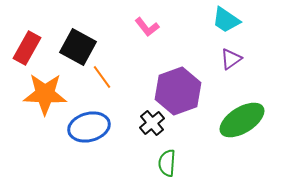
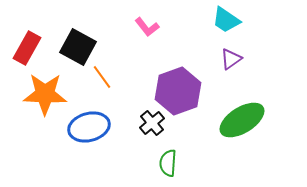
green semicircle: moved 1 px right
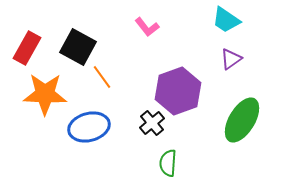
green ellipse: rotated 27 degrees counterclockwise
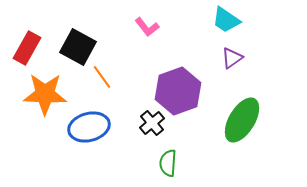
purple triangle: moved 1 px right, 1 px up
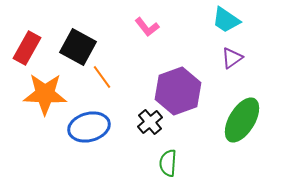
black cross: moved 2 px left, 1 px up
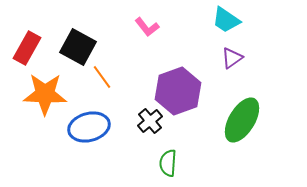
black cross: moved 1 px up
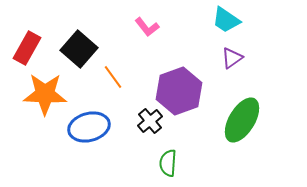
black square: moved 1 px right, 2 px down; rotated 12 degrees clockwise
orange line: moved 11 px right
purple hexagon: moved 1 px right
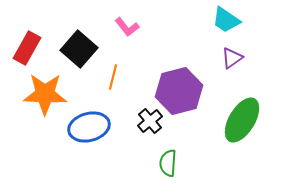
pink L-shape: moved 20 px left
orange line: rotated 50 degrees clockwise
purple hexagon: rotated 6 degrees clockwise
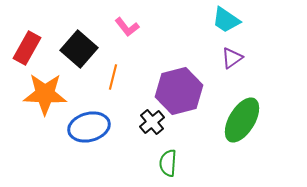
black cross: moved 2 px right, 1 px down
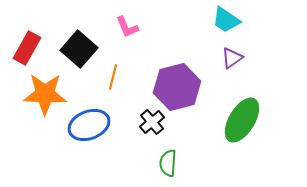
pink L-shape: rotated 15 degrees clockwise
purple hexagon: moved 2 px left, 4 px up
blue ellipse: moved 2 px up; rotated 6 degrees counterclockwise
